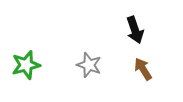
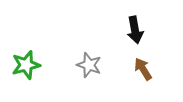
black arrow: rotated 8 degrees clockwise
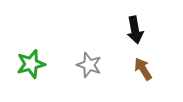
green star: moved 5 px right, 1 px up
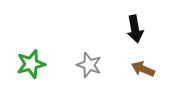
black arrow: moved 1 px up
brown arrow: rotated 35 degrees counterclockwise
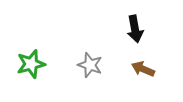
gray star: moved 1 px right
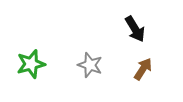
black arrow: rotated 20 degrees counterclockwise
brown arrow: rotated 100 degrees clockwise
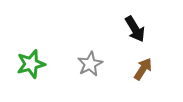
gray star: moved 1 px up; rotated 25 degrees clockwise
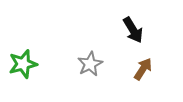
black arrow: moved 2 px left, 1 px down
green star: moved 8 px left
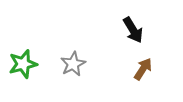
gray star: moved 17 px left
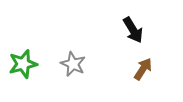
gray star: rotated 20 degrees counterclockwise
